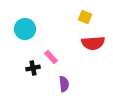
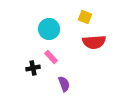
cyan circle: moved 24 px right
red semicircle: moved 1 px right, 1 px up
purple semicircle: rotated 14 degrees counterclockwise
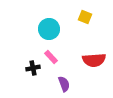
red semicircle: moved 18 px down
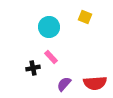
cyan circle: moved 2 px up
red semicircle: moved 1 px right, 23 px down
purple semicircle: rotated 119 degrees counterclockwise
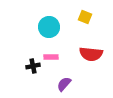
pink rectangle: rotated 48 degrees counterclockwise
black cross: moved 2 px up
red semicircle: moved 4 px left, 29 px up; rotated 10 degrees clockwise
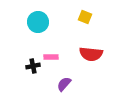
cyan circle: moved 11 px left, 5 px up
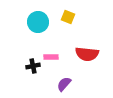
yellow square: moved 17 px left
red semicircle: moved 4 px left
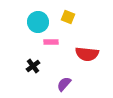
pink rectangle: moved 15 px up
black cross: rotated 24 degrees counterclockwise
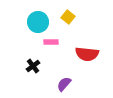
yellow square: rotated 16 degrees clockwise
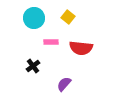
cyan circle: moved 4 px left, 4 px up
red semicircle: moved 6 px left, 6 px up
